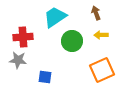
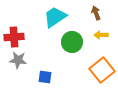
red cross: moved 9 px left
green circle: moved 1 px down
orange square: rotated 15 degrees counterclockwise
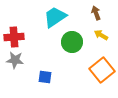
yellow arrow: rotated 32 degrees clockwise
gray star: moved 3 px left
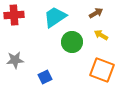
brown arrow: rotated 80 degrees clockwise
red cross: moved 22 px up
gray star: rotated 12 degrees counterclockwise
orange square: rotated 30 degrees counterclockwise
blue square: rotated 32 degrees counterclockwise
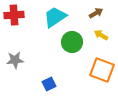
blue square: moved 4 px right, 7 px down
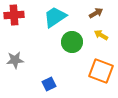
orange square: moved 1 px left, 1 px down
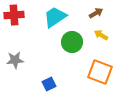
orange square: moved 1 px left, 1 px down
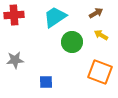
blue square: moved 3 px left, 2 px up; rotated 24 degrees clockwise
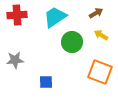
red cross: moved 3 px right
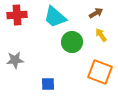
cyan trapezoid: rotated 105 degrees counterclockwise
yellow arrow: rotated 24 degrees clockwise
blue square: moved 2 px right, 2 px down
